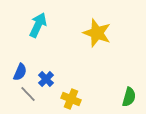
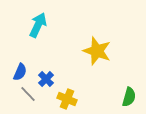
yellow star: moved 18 px down
yellow cross: moved 4 px left
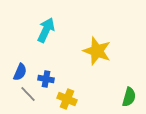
cyan arrow: moved 8 px right, 5 px down
blue cross: rotated 35 degrees counterclockwise
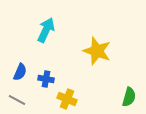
gray line: moved 11 px left, 6 px down; rotated 18 degrees counterclockwise
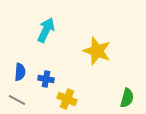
blue semicircle: rotated 18 degrees counterclockwise
green semicircle: moved 2 px left, 1 px down
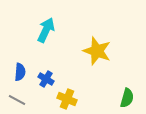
blue cross: rotated 21 degrees clockwise
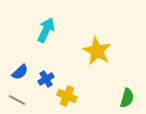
yellow star: rotated 8 degrees clockwise
blue semicircle: rotated 42 degrees clockwise
blue cross: rotated 28 degrees clockwise
yellow cross: moved 3 px up
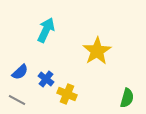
yellow star: rotated 12 degrees clockwise
blue cross: rotated 21 degrees counterclockwise
yellow cross: moved 2 px up
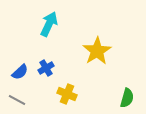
cyan arrow: moved 3 px right, 6 px up
blue cross: moved 11 px up; rotated 21 degrees clockwise
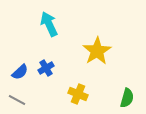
cyan arrow: rotated 50 degrees counterclockwise
yellow cross: moved 11 px right
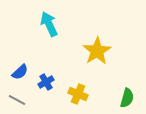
blue cross: moved 14 px down
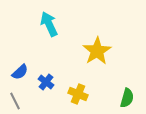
blue cross: rotated 21 degrees counterclockwise
gray line: moved 2 px left, 1 px down; rotated 36 degrees clockwise
